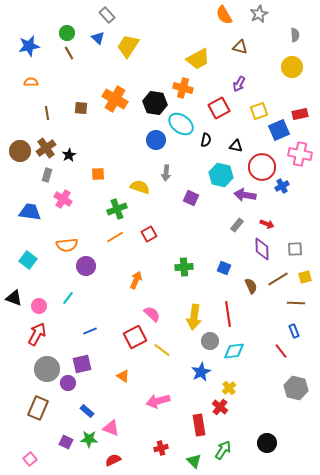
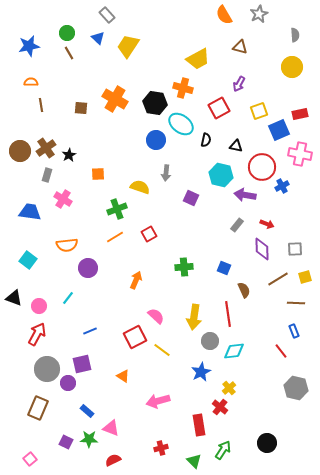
brown line at (47, 113): moved 6 px left, 8 px up
purple circle at (86, 266): moved 2 px right, 2 px down
brown semicircle at (251, 286): moved 7 px left, 4 px down
pink semicircle at (152, 314): moved 4 px right, 2 px down
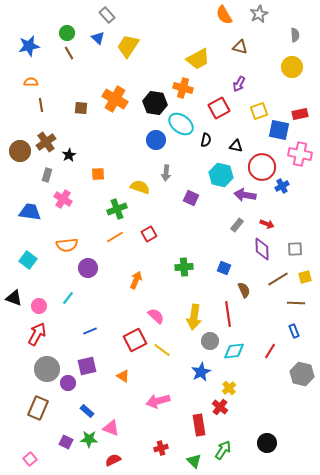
blue square at (279, 130): rotated 35 degrees clockwise
brown cross at (46, 148): moved 6 px up
red square at (135, 337): moved 3 px down
red line at (281, 351): moved 11 px left; rotated 70 degrees clockwise
purple square at (82, 364): moved 5 px right, 2 px down
gray hexagon at (296, 388): moved 6 px right, 14 px up
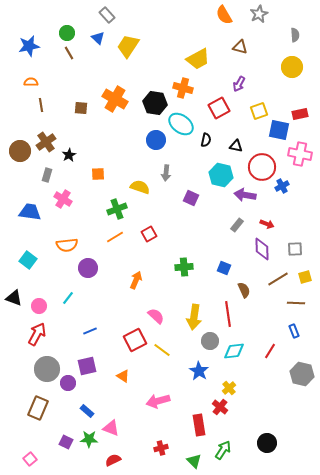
blue star at (201, 372): moved 2 px left, 1 px up; rotated 12 degrees counterclockwise
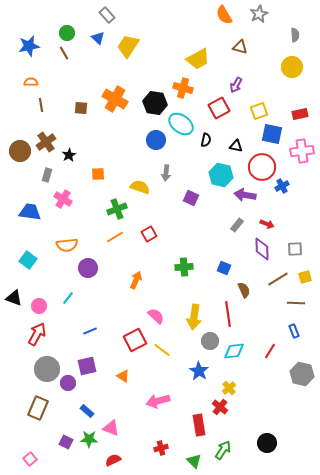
brown line at (69, 53): moved 5 px left
purple arrow at (239, 84): moved 3 px left, 1 px down
blue square at (279, 130): moved 7 px left, 4 px down
pink cross at (300, 154): moved 2 px right, 3 px up; rotated 20 degrees counterclockwise
